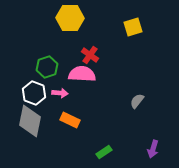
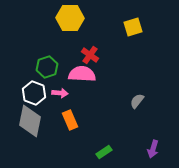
orange rectangle: rotated 42 degrees clockwise
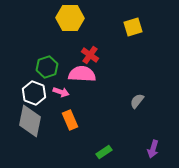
pink arrow: moved 1 px right, 1 px up; rotated 14 degrees clockwise
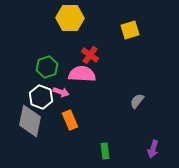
yellow square: moved 3 px left, 3 px down
white hexagon: moved 7 px right, 4 px down
green rectangle: moved 1 px right, 1 px up; rotated 63 degrees counterclockwise
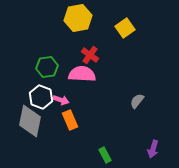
yellow hexagon: moved 8 px right; rotated 12 degrees counterclockwise
yellow square: moved 5 px left, 2 px up; rotated 18 degrees counterclockwise
green hexagon: rotated 10 degrees clockwise
pink arrow: moved 8 px down
green rectangle: moved 4 px down; rotated 21 degrees counterclockwise
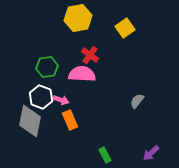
purple arrow: moved 2 px left, 4 px down; rotated 30 degrees clockwise
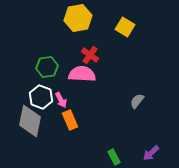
yellow square: moved 1 px up; rotated 24 degrees counterclockwise
pink arrow: rotated 42 degrees clockwise
green rectangle: moved 9 px right, 2 px down
